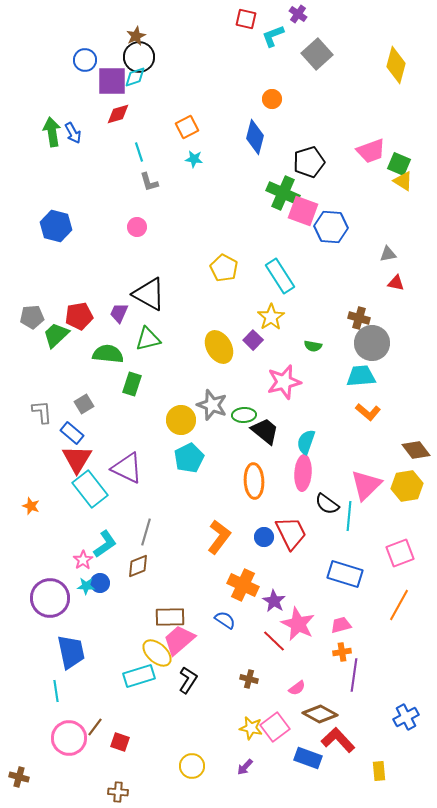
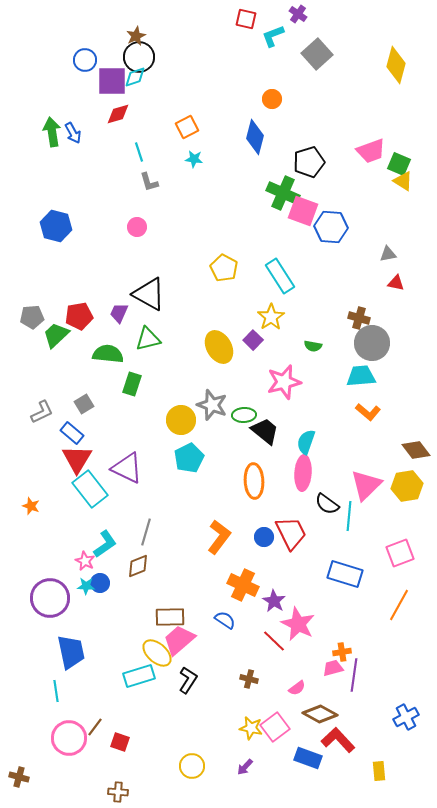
gray L-shape at (42, 412): rotated 70 degrees clockwise
pink star at (83, 560): moved 2 px right, 1 px down; rotated 12 degrees counterclockwise
pink trapezoid at (341, 625): moved 8 px left, 43 px down
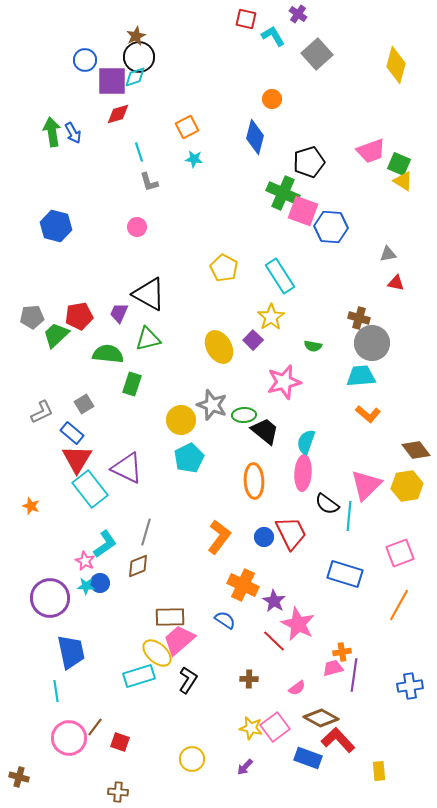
cyan L-shape at (273, 36): rotated 80 degrees clockwise
orange L-shape at (368, 412): moved 2 px down
brown cross at (249, 679): rotated 12 degrees counterclockwise
brown diamond at (320, 714): moved 1 px right, 4 px down
blue cross at (406, 717): moved 4 px right, 31 px up; rotated 20 degrees clockwise
yellow circle at (192, 766): moved 7 px up
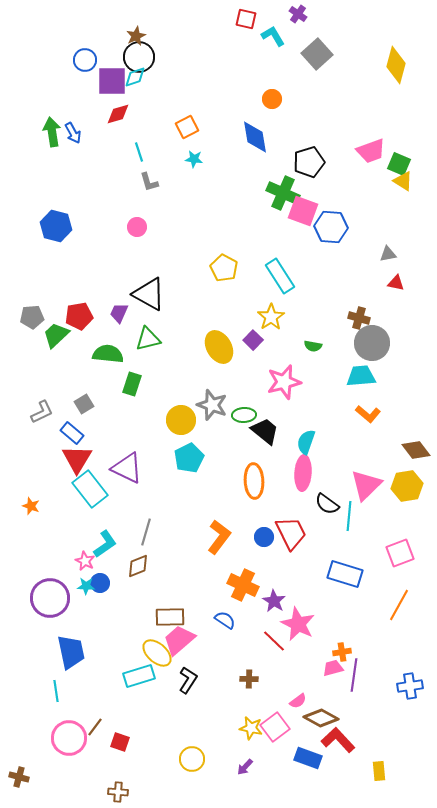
blue diamond at (255, 137): rotated 24 degrees counterclockwise
pink semicircle at (297, 688): moved 1 px right, 13 px down
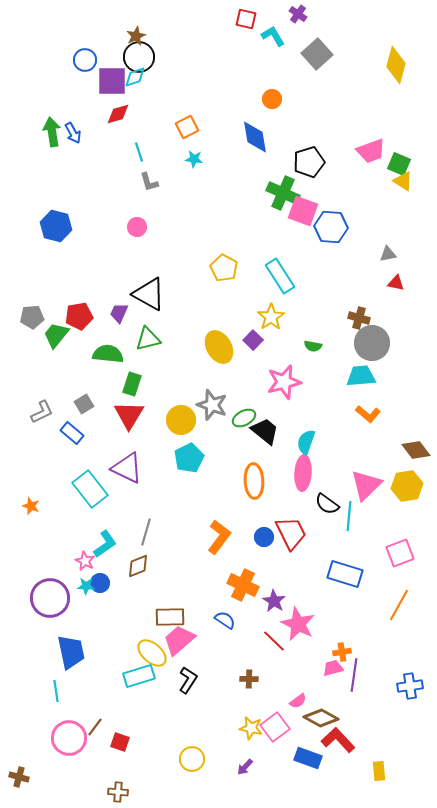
green trapezoid at (56, 335): rotated 8 degrees counterclockwise
green ellipse at (244, 415): moved 3 px down; rotated 25 degrees counterclockwise
red triangle at (77, 459): moved 52 px right, 44 px up
yellow ellipse at (157, 653): moved 5 px left
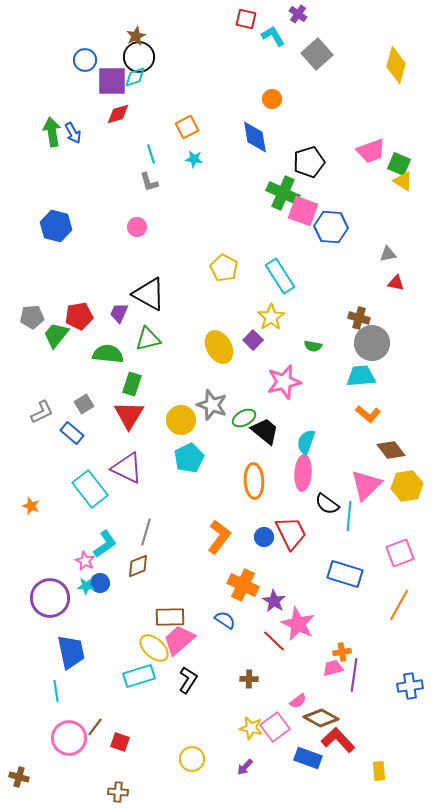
cyan line at (139, 152): moved 12 px right, 2 px down
brown diamond at (416, 450): moved 25 px left
yellow ellipse at (152, 653): moved 2 px right, 5 px up
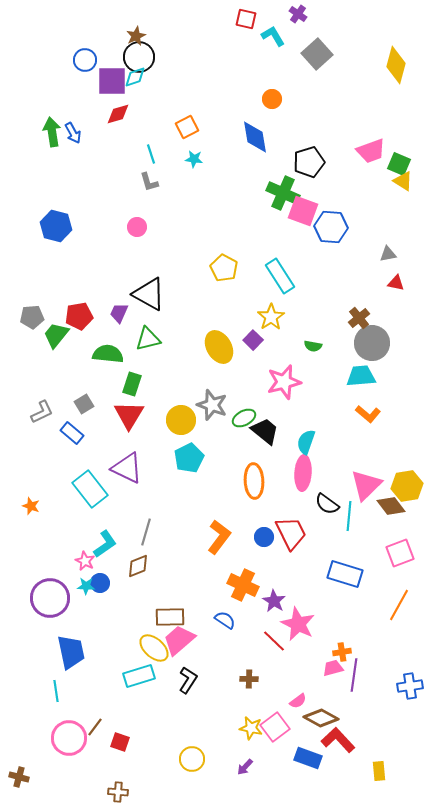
brown cross at (359, 318): rotated 35 degrees clockwise
brown diamond at (391, 450): moved 56 px down
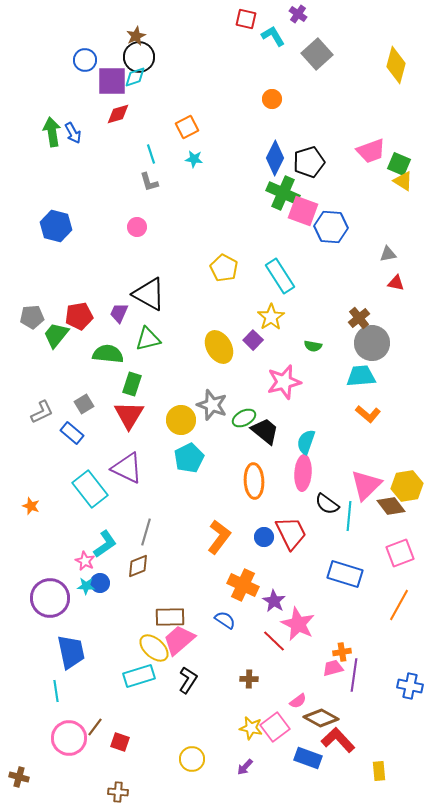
blue diamond at (255, 137): moved 20 px right, 21 px down; rotated 36 degrees clockwise
blue cross at (410, 686): rotated 20 degrees clockwise
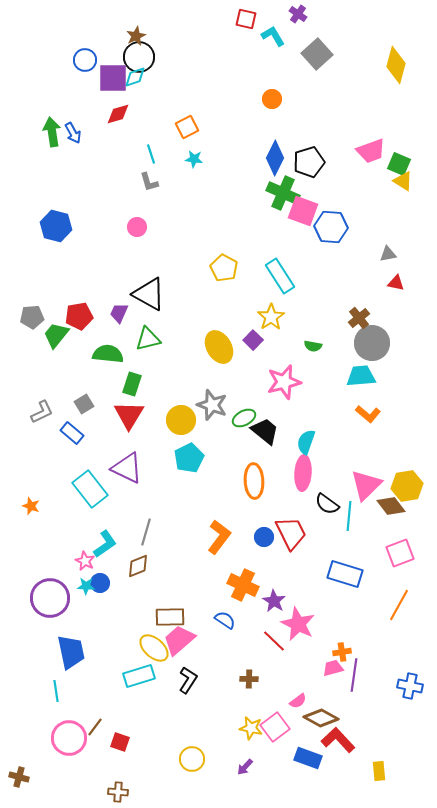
purple square at (112, 81): moved 1 px right, 3 px up
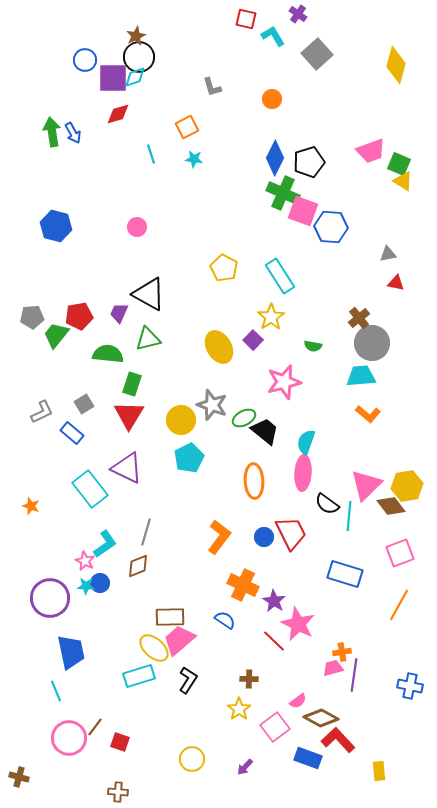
gray L-shape at (149, 182): moved 63 px right, 95 px up
cyan line at (56, 691): rotated 15 degrees counterclockwise
yellow star at (251, 728): moved 12 px left, 19 px up; rotated 25 degrees clockwise
